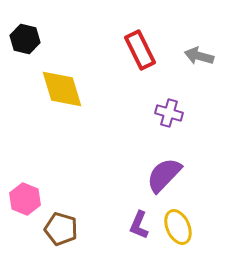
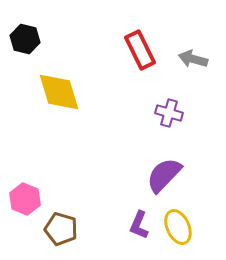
gray arrow: moved 6 px left, 3 px down
yellow diamond: moved 3 px left, 3 px down
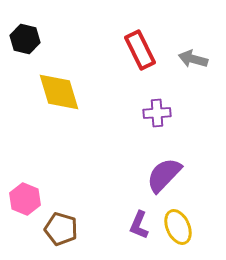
purple cross: moved 12 px left; rotated 20 degrees counterclockwise
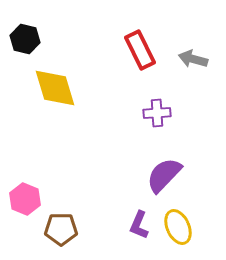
yellow diamond: moved 4 px left, 4 px up
brown pentagon: rotated 16 degrees counterclockwise
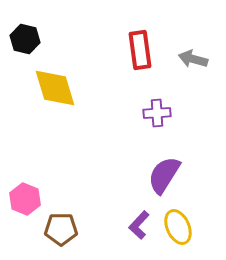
red rectangle: rotated 18 degrees clockwise
purple semicircle: rotated 12 degrees counterclockwise
purple L-shape: rotated 20 degrees clockwise
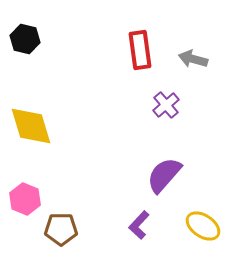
yellow diamond: moved 24 px left, 38 px down
purple cross: moved 9 px right, 8 px up; rotated 36 degrees counterclockwise
purple semicircle: rotated 9 degrees clockwise
yellow ellipse: moved 25 px right, 1 px up; rotated 32 degrees counterclockwise
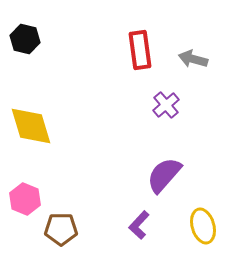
yellow ellipse: rotated 40 degrees clockwise
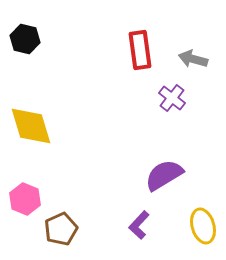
purple cross: moved 6 px right, 7 px up; rotated 12 degrees counterclockwise
purple semicircle: rotated 18 degrees clockwise
brown pentagon: rotated 24 degrees counterclockwise
